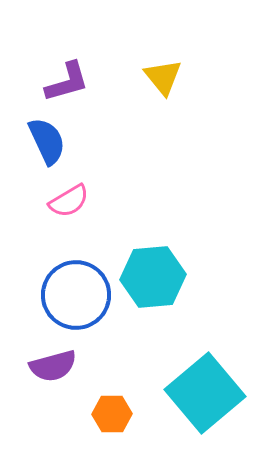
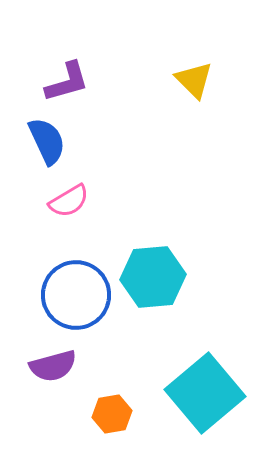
yellow triangle: moved 31 px right, 3 px down; rotated 6 degrees counterclockwise
orange hexagon: rotated 9 degrees counterclockwise
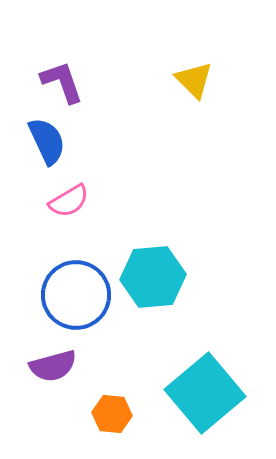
purple L-shape: moved 5 px left; rotated 93 degrees counterclockwise
orange hexagon: rotated 15 degrees clockwise
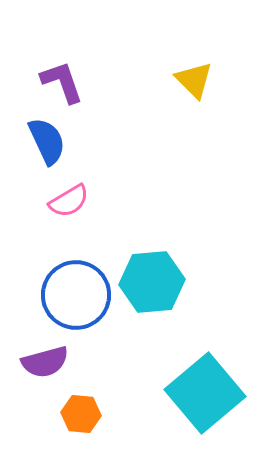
cyan hexagon: moved 1 px left, 5 px down
purple semicircle: moved 8 px left, 4 px up
orange hexagon: moved 31 px left
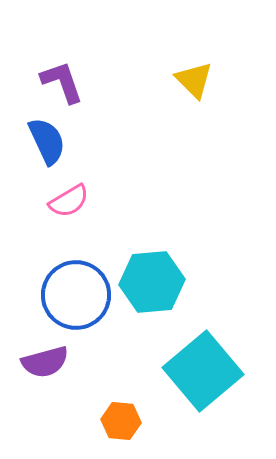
cyan square: moved 2 px left, 22 px up
orange hexagon: moved 40 px right, 7 px down
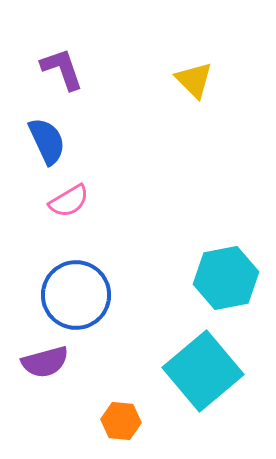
purple L-shape: moved 13 px up
cyan hexagon: moved 74 px right, 4 px up; rotated 6 degrees counterclockwise
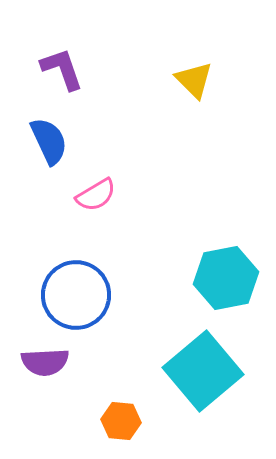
blue semicircle: moved 2 px right
pink semicircle: moved 27 px right, 6 px up
purple semicircle: rotated 12 degrees clockwise
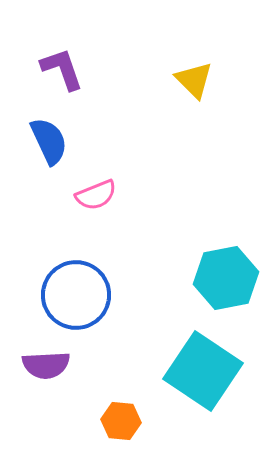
pink semicircle: rotated 9 degrees clockwise
purple semicircle: moved 1 px right, 3 px down
cyan square: rotated 16 degrees counterclockwise
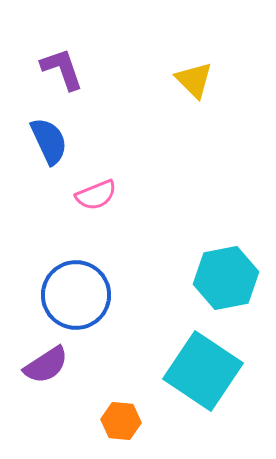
purple semicircle: rotated 30 degrees counterclockwise
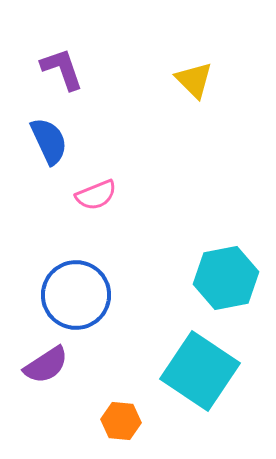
cyan square: moved 3 px left
